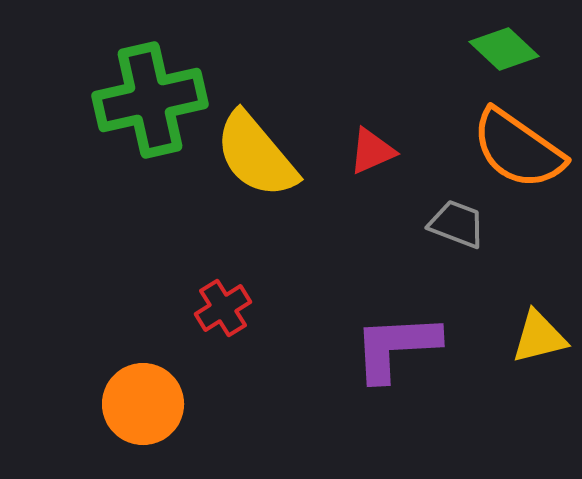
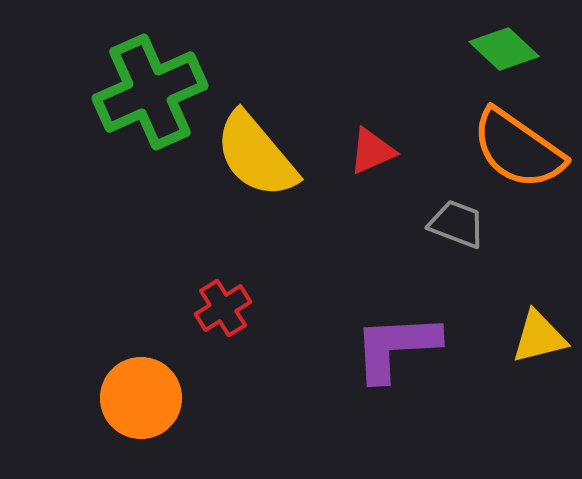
green cross: moved 8 px up; rotated 11 degrees counterclockwise
orange circle: moved 2 px left, 6 px up
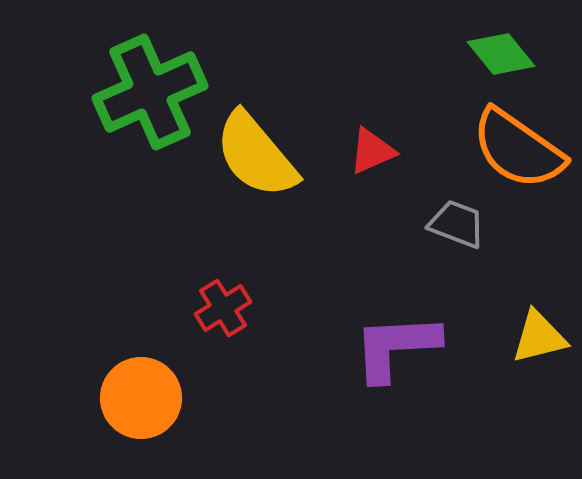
green diamond: moved 3 px left, 5 px down; rotated 8 degrees clockwise
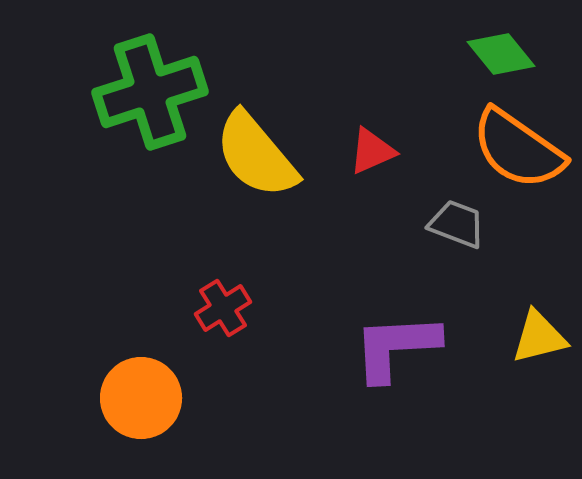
green cross: rotated 6 degrees clockwise
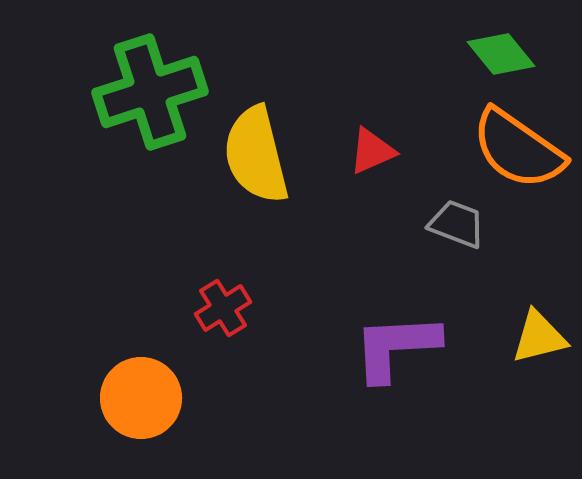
yellow semicircle: rotated 26 degrees clockwise
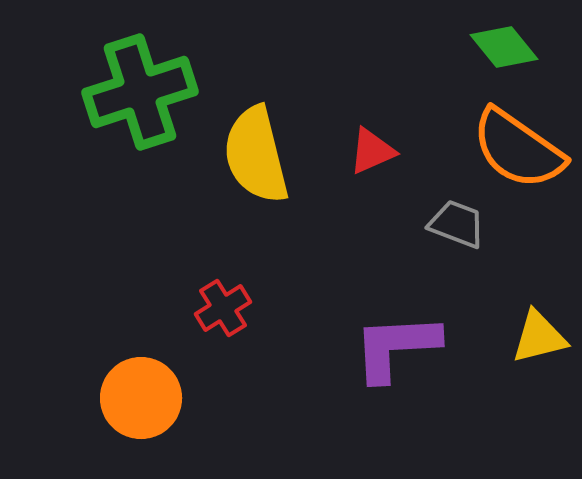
green diamond: moved 3 px right, 7 px up
green cross: moved 10 px left
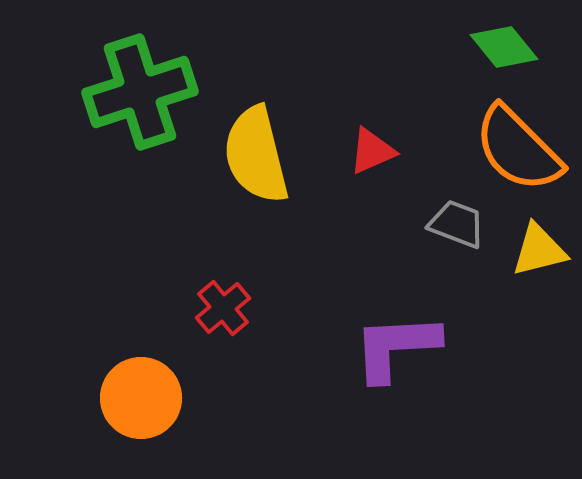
orange semicircle: rotated 10 degrees clockwise
red cross: rotated 8 degrees counterclockwise
yellow triangle: moved 87 px up
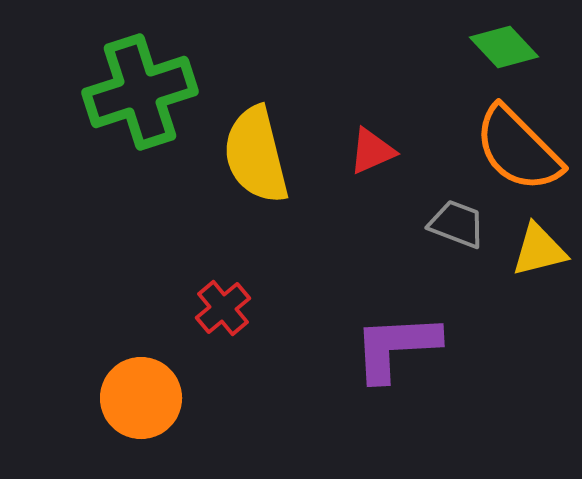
green diamond: rotated 4 degrees counterclockwise
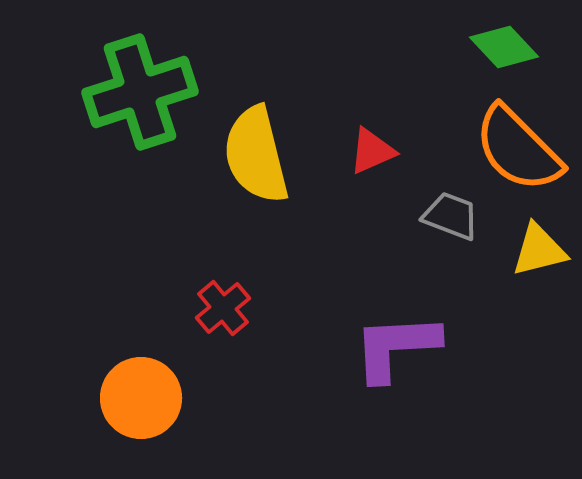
gray trapezoid: moved 6 px left, 8 px up
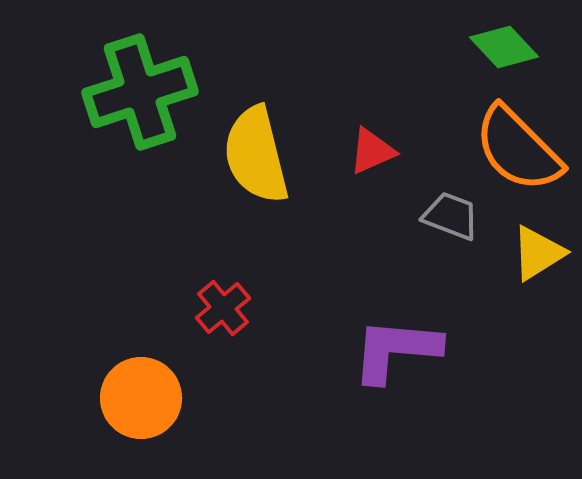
yellow triangle: moved 1 px left, 3 px down; rotated 18 degrees counterclockwise
purple L-shape: moved 3 px down; rotated 8 degrees clockwise
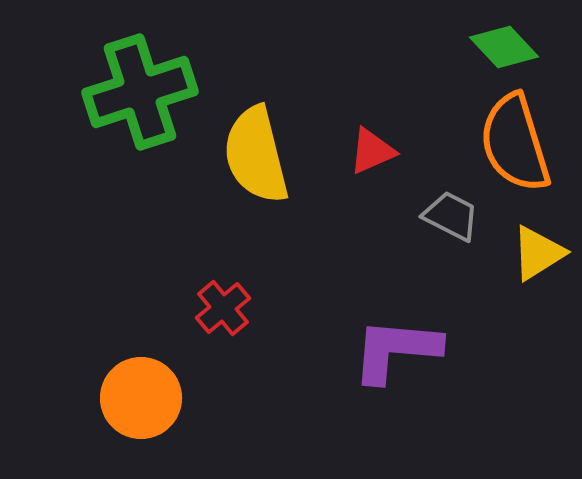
orange semicircle: moved 3 px left, 6 px up; rotated 28 degrees clockwise
gray trapezoid: rotated 6 degrees clockwise
